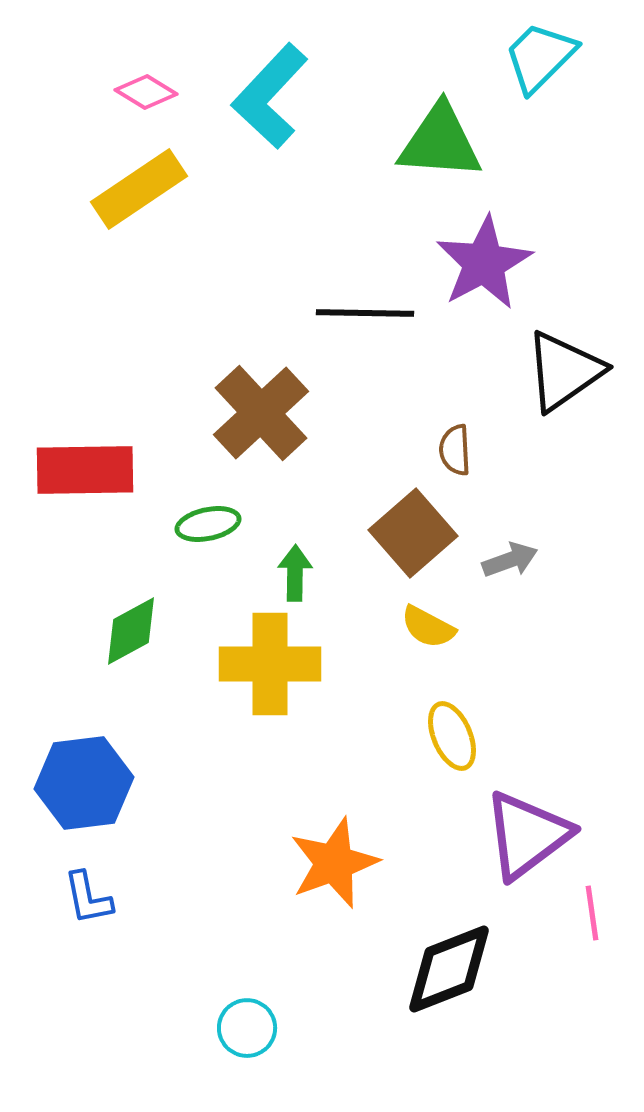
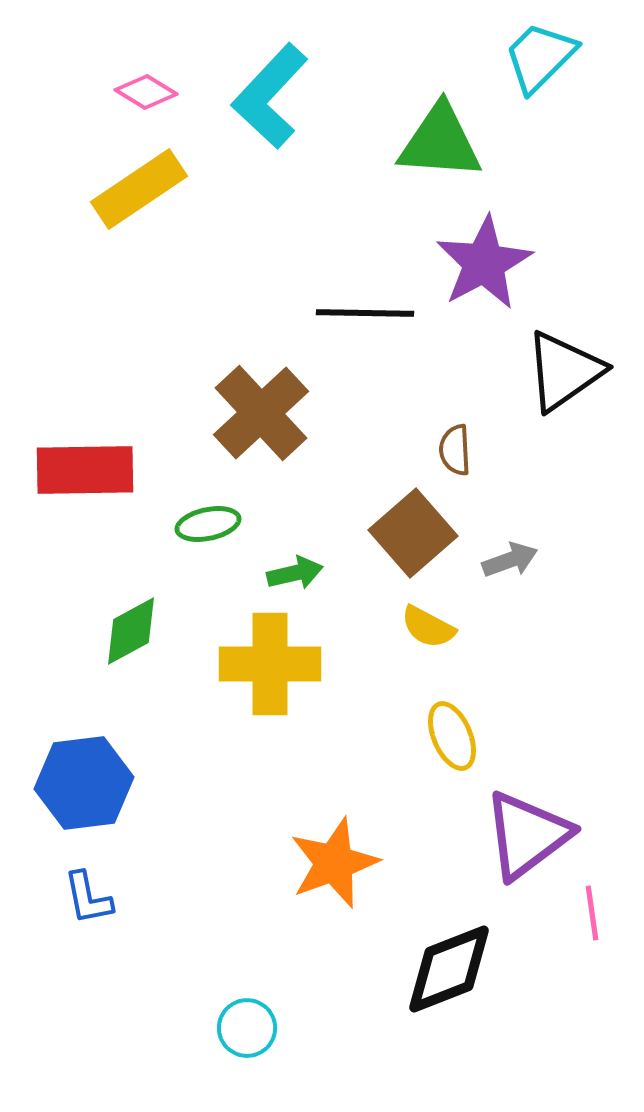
green arrow: rotated 76 degrees clockwise
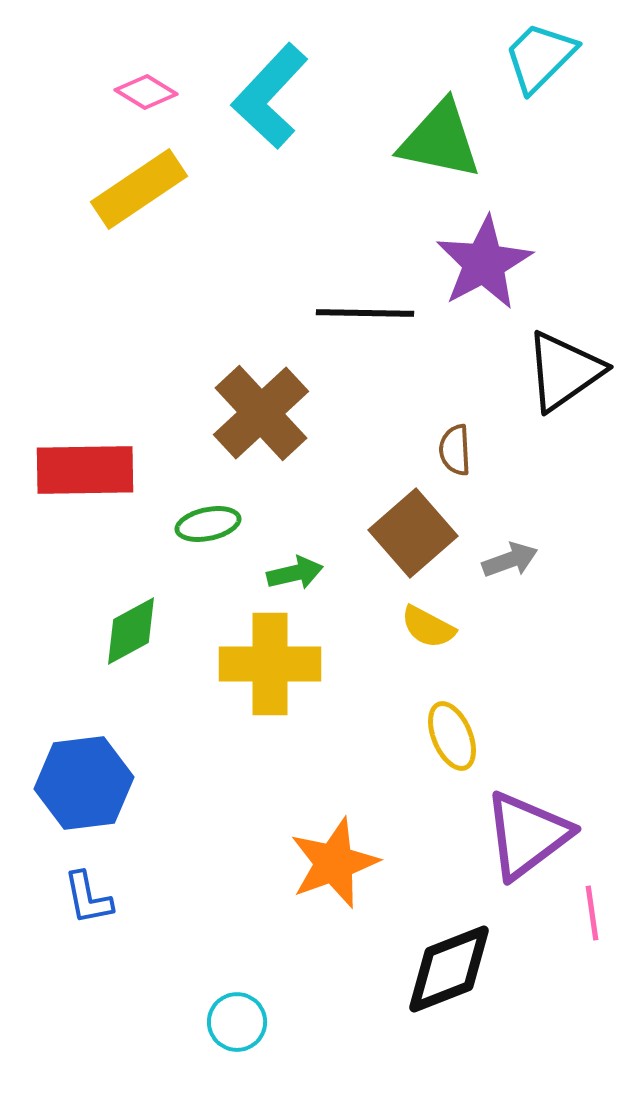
green triangle: moved 2 px up; rotated 8 degrees clockwise
cyan circle: moved 10 px left, 6 px up
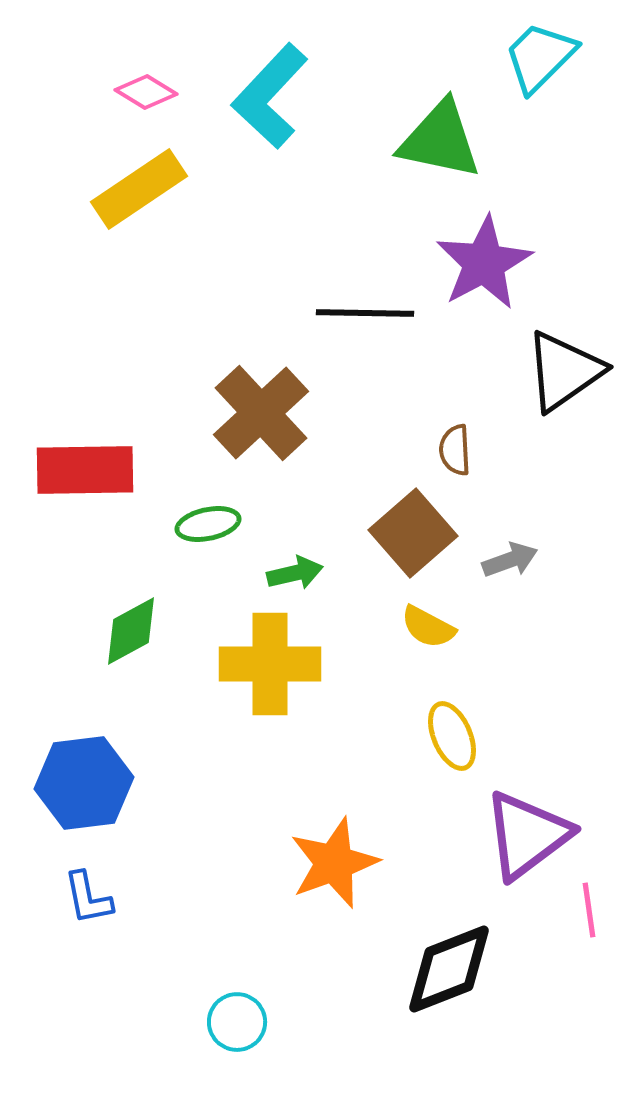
pink line: moved 3 px left, 3 px up
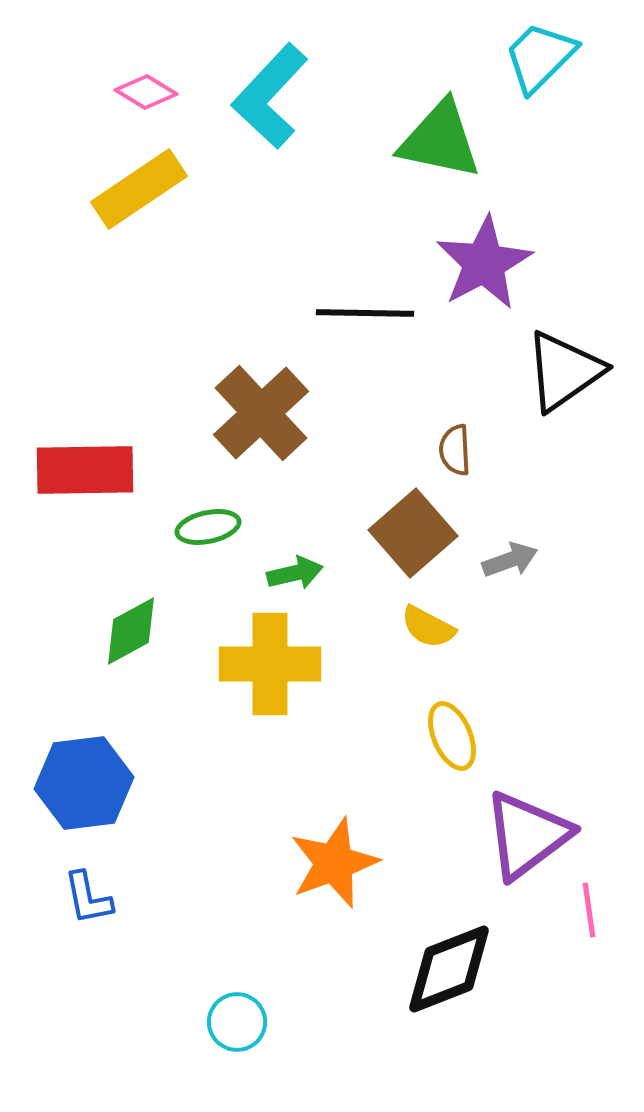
green ellipse: moved 3 px down
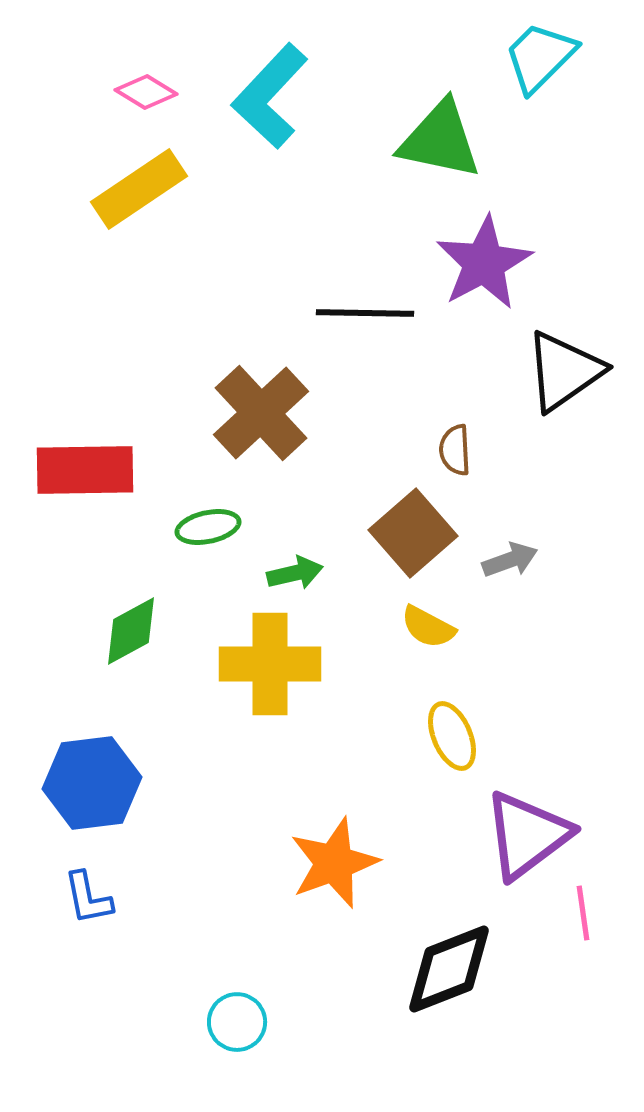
blue hexagon: moved 8 px right
pink line: moved 6 px left, 3 px down
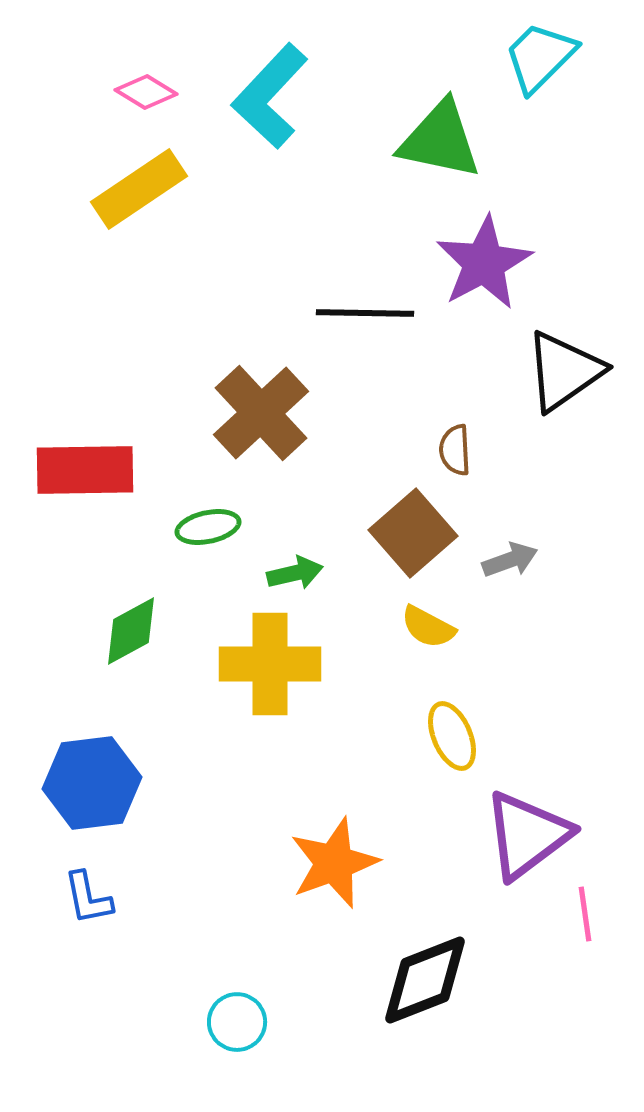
pink line: moved 2 px right, 1 px down
black diamond: moved 24 px left, 11 px down
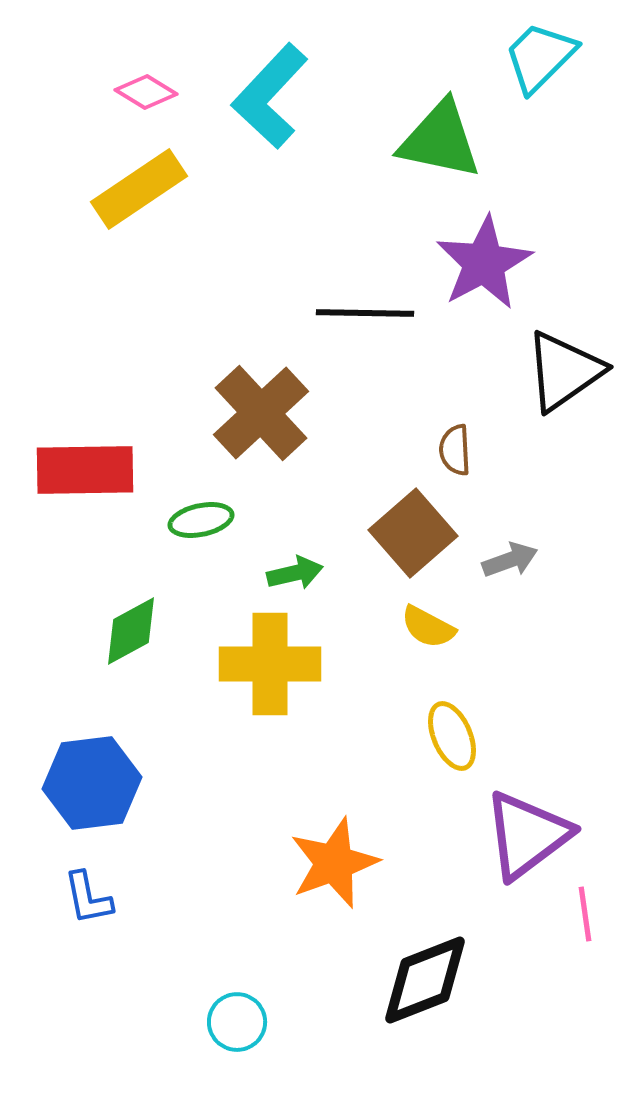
green ellipse: moved 7 px left, 7 px up
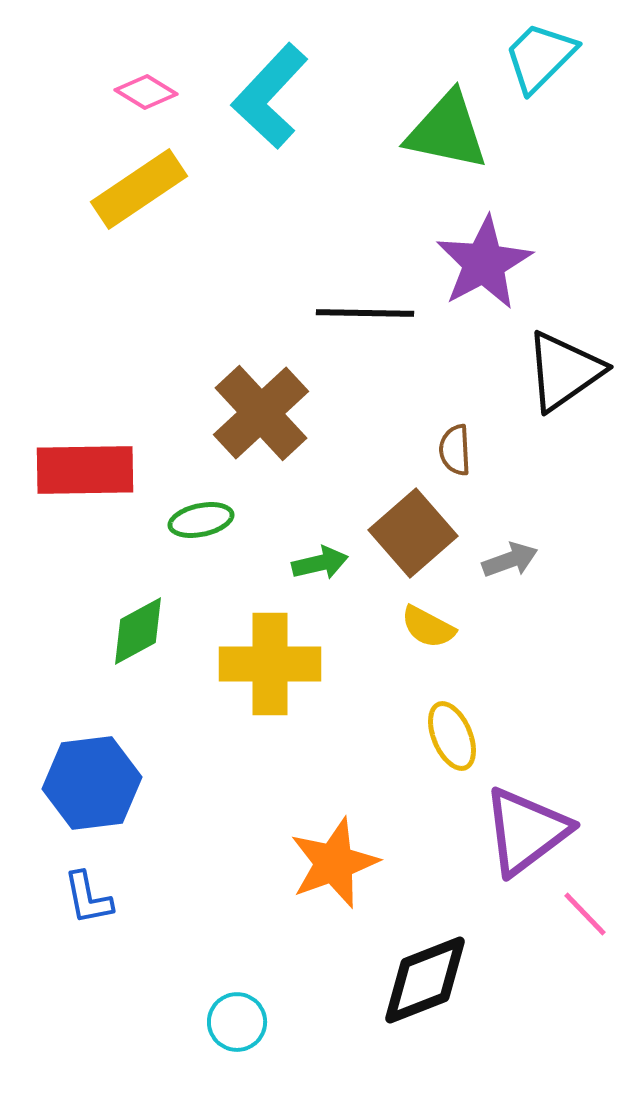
green triangle: moved 7 px right, 9 px up
green arrow: moved 25 px right, 10 px up
green diamond: moved 7 px right
purple triangle: moved 1 px left, 4 px up
pink line: rotated 36 degrees counterclockwise
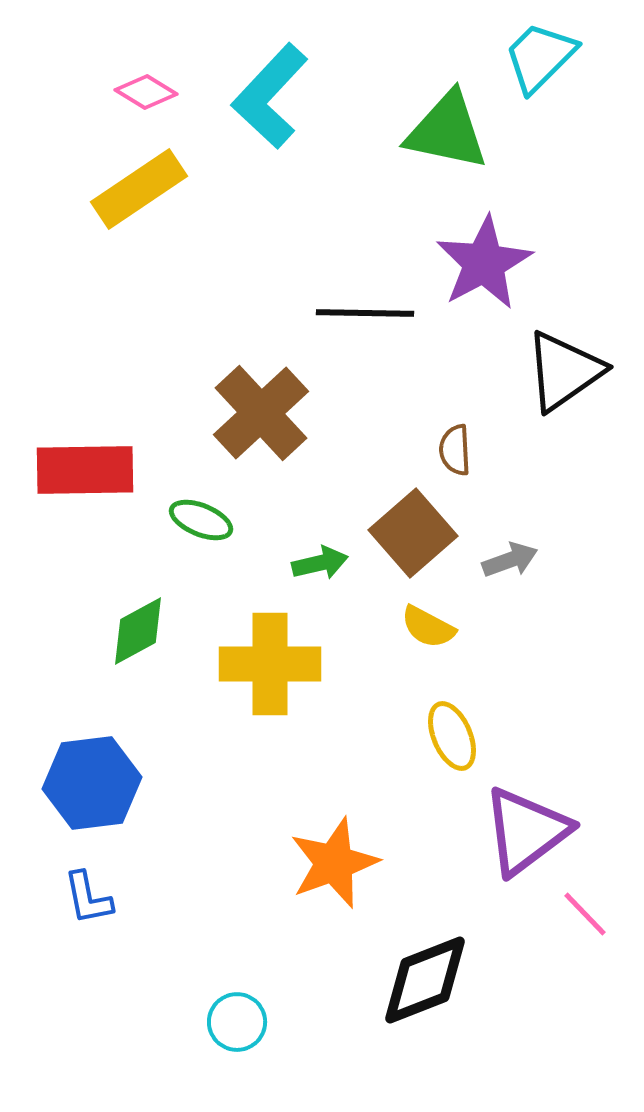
green ellipse: rotated 34 degrees clockwise
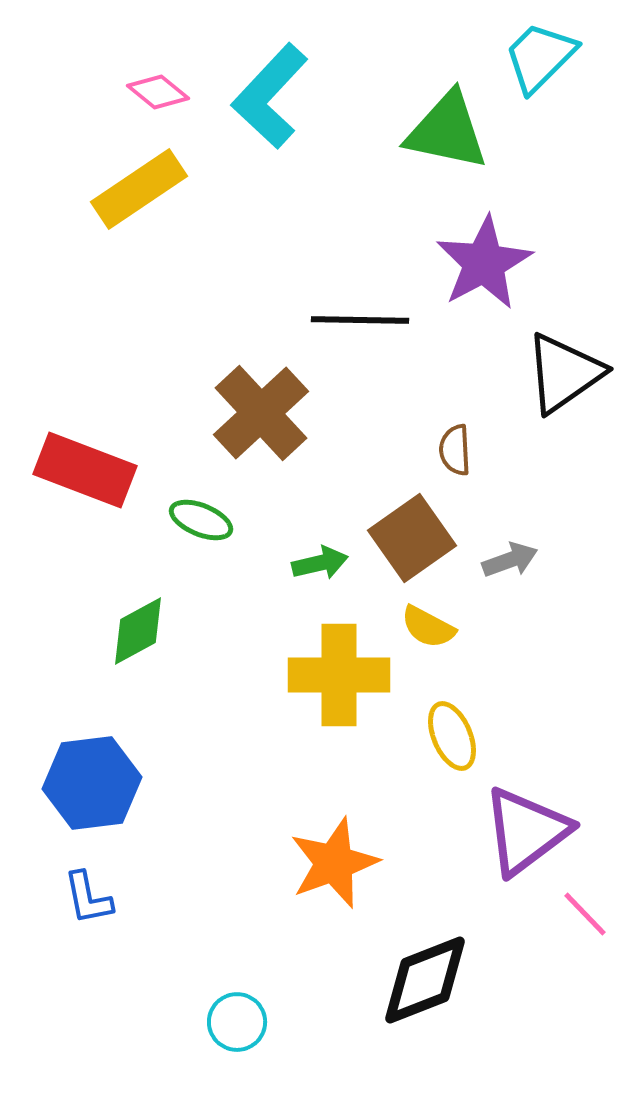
pink diamond: moved 12 px right; rotated 8 degrees clockwise
black line: moved 5 px left, 7 px down
black triangle: moved 2 px down
red rectangle: rotated 22 degrees clockwise
brown square: moved 1 px left, 5 px down; rotated 6 degrees clockwise
yellow cross: moved 69 px right, 11 px down
